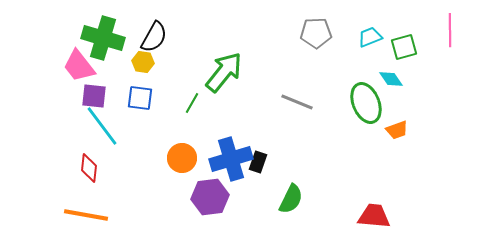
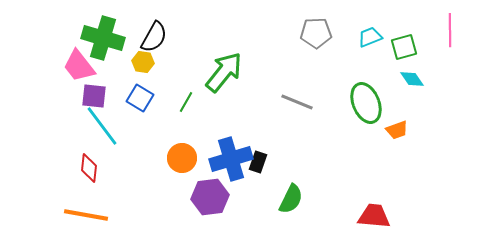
cyan diamond: moved 21 px right
blue square: rotated 24 degrees clockwise
green line: moved 6 px left, 1 px up
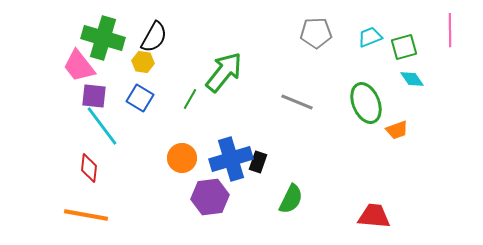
green line: moved 4 px right, 3 px up
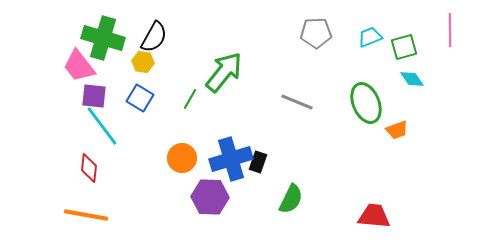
purple hexagon: rotated 9 degrees clockwise
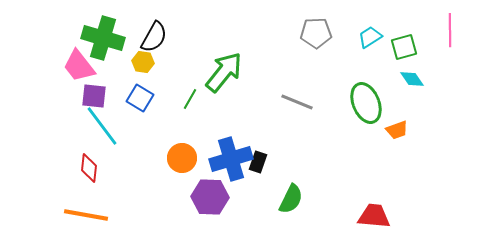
cyan trapezoid: rotated 10 degrees counterclockwise
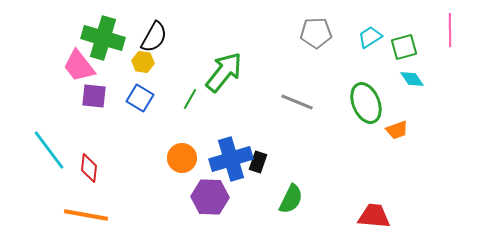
cyan line: moved 53 px left, 24 px down
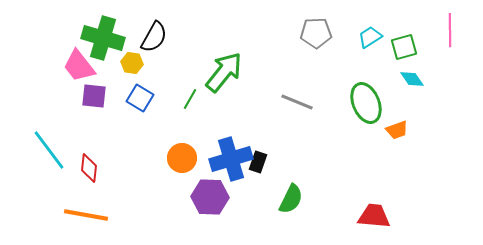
yellow hexagon: moved 11 px left, 1 px down
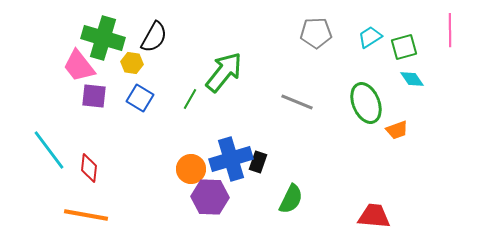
orange circle: moved 9 px right, 11 px down
